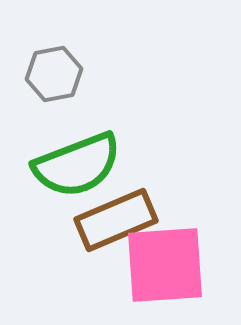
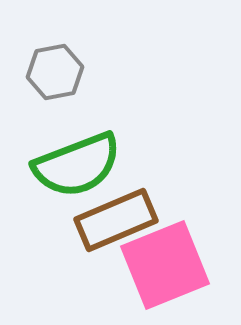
gray hexagon: moved 1 px right, 2 px up
pink square: rotated 18 degrees counterclockwise
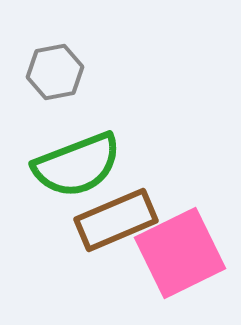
pink square: moved 15 px right, 12 px up; rotated 4 degrees counterclockwise
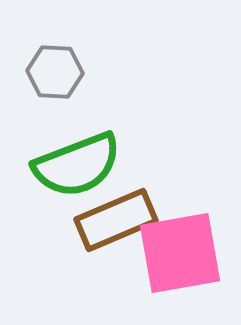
gray hexagon: rotated 14 degrees clockwise
pink square: rotated 16 degrees clockwise
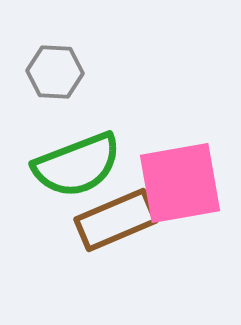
pink square: moved 70 px up
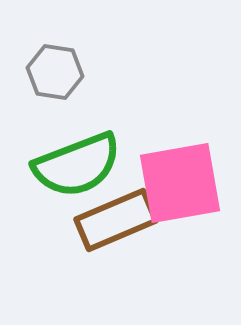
gray hexagon: rotated 6 degrees clockwise
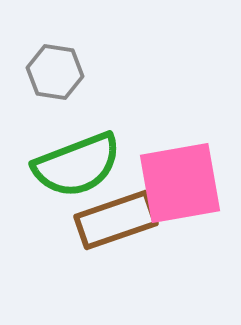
brown rectangle: rotated 4 degrees clockwise
